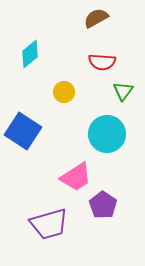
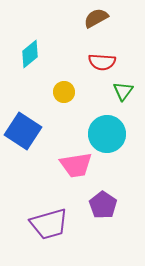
pink trapezoid: moved 12 px up; rotated 24 degrees clockwise
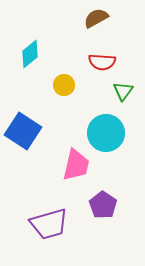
yellow circle: moved 7 px up
cyan circle: moved 1 px left, 1 px up
pink trapezoid: rotated 68 degrees counterclockwise
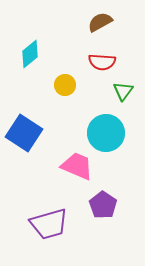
brown semicircle: moved 4 px right, 4 px down
yellow circle: moved 1 px right
blue square: moved 1 px right, 2 px down
pink trapezoid: moved 1 px right, 1 px down; rotated 80 degrees counterclockwise
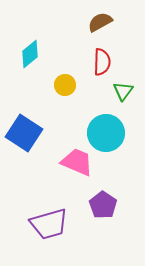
red semicircle: rotated 92 degrees counterclockwise
pink trapezoid: moved 4 px up
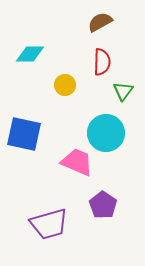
cyan diamond: rotated 40 degrees clockwise
blue square: moved 1 px down; rotated 21 degrees counterclockwise
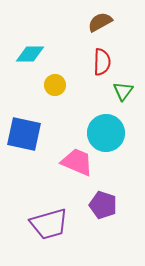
yellow circle: moved 10 px left
purple pentagon: rotated 16 degrees counterclockwise
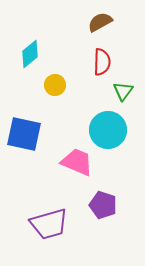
cyan diamond: rotated 40 degrees counterclockwise
cyan circle: moved 2 px right, 3 px up
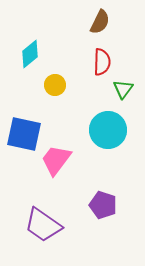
brown semicircle: rotated 145 degrees clockwise
green triangle: moved 2 px up
pink trapezoid: moved 21 px left, 2 px up; rotated 76 degrees counterclockwise
purple trapezoid: moved 6 px left, 1 px down; rotated 51 degrees clockwise
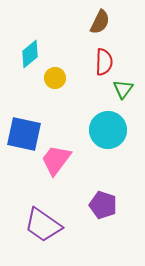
red semicircle: moved 2 px right
yellow circle: moved 7 px up
